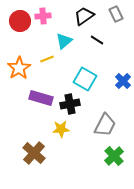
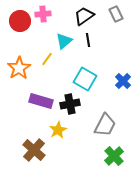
pink cross: moved 2 px up
black line: moved 9 px left; rotated 48 degrees clockwise
yellow line: rotated 32 degrees counterclockwise
purple rectangle: moved 3 px down
yellow star: moved 3 px left, 1 px down; rotated 24 degrees counterclockwise
brown cross: moved 3 px up
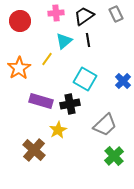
pink cross: moved 13 px right, 1 px up
gray trapezoid: rotated 20 degrees clockwise
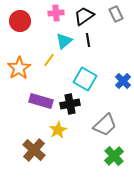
yellow line: moved 2 px right, 1 px down
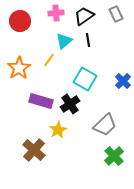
black cross: rotated 24 degrees counterclockwise
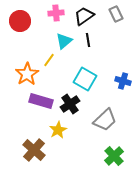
orange star: moved 8 px right, 6 px down
blue cross: rotated 28 degrees counterclockwise
gray trapezoid: moved 5 px up
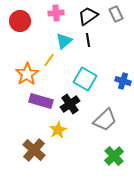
black trapezoid: moved 4 px right
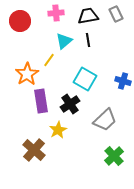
black trapezoid: rotated 25 degrees clockwise
purple rectangle: rotated 65 degrees clockwise
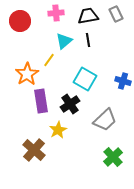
green cross: moved 1 px left, 1 px down
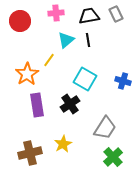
black trapezoid: moved 1 px right
cyan triangle: moved 2 px right, 1 px up
purple rectangle: moved 4 px left, 4 px down
gray trapezoid: moved 8 px down; rotated 15 degrees counterclockwise
yellow star: moved 5 px right, 14 px down
brown cross: moved 4 px left, 3 px down; rotated 35 degrees clockwise
